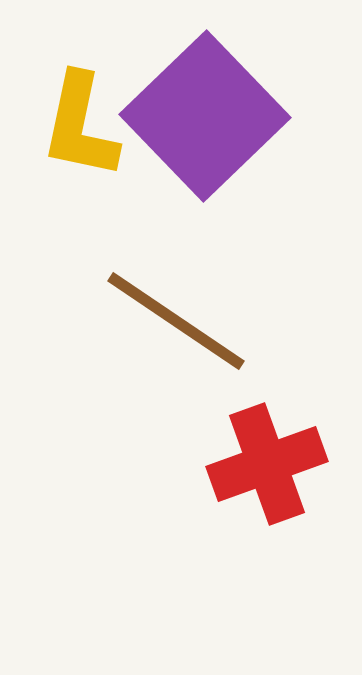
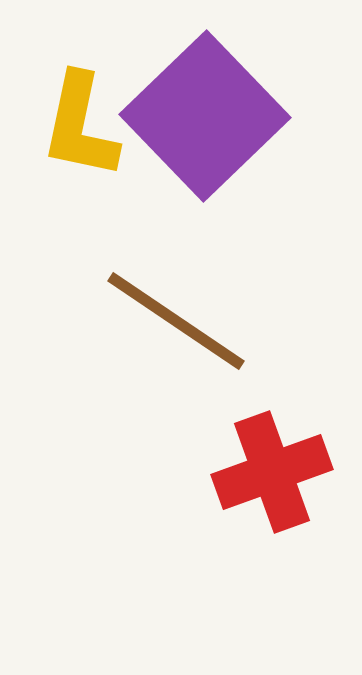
red cross: moved 5 px right, 8 px down
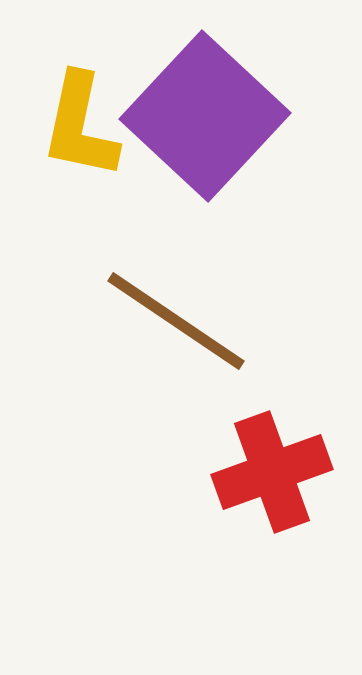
purple square: rotated 3 degrees counterclockwise
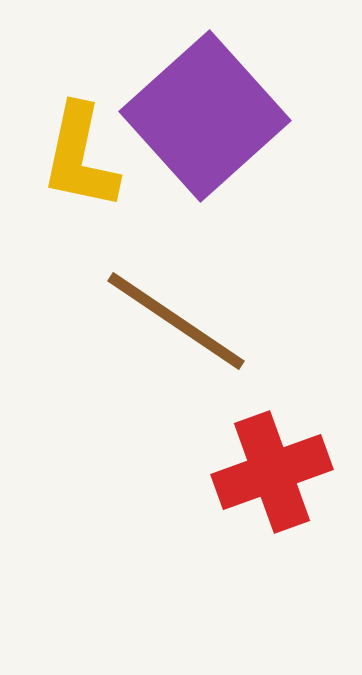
purple square: rotated 5 degrees clockwise
yellow L-shape: moved 31 px down
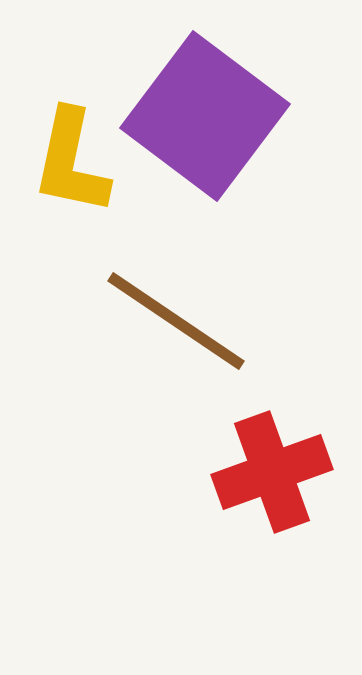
purple square: rotated 11 degrees counterclockwise
yellow L-shape: moved 9 px left, 5 px down
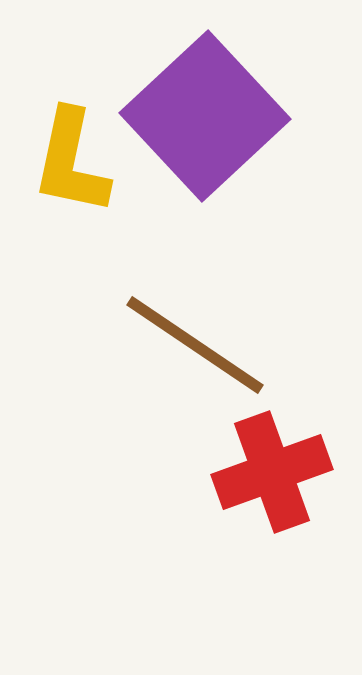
purple square: rotated 10 degrees clockwise
brown line: moved 19 px right, 24 px down
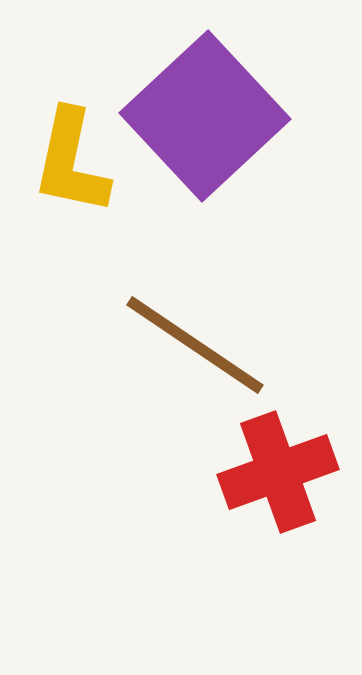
red cross: moved 6 px right
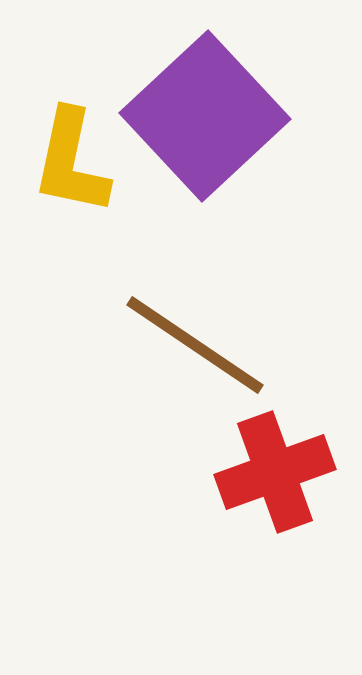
red cross: moved 3 px left
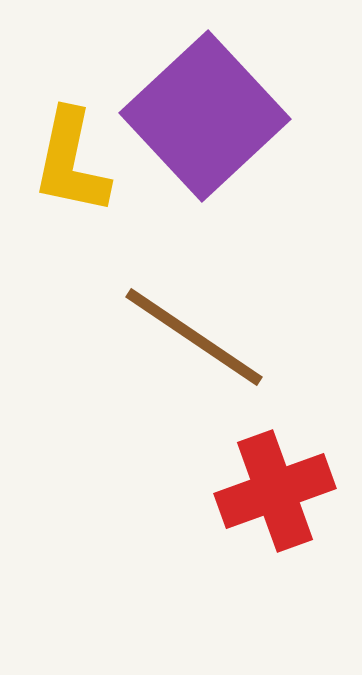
brown line: moved 1 px left, 8 px up
red cross: moved 19 px down
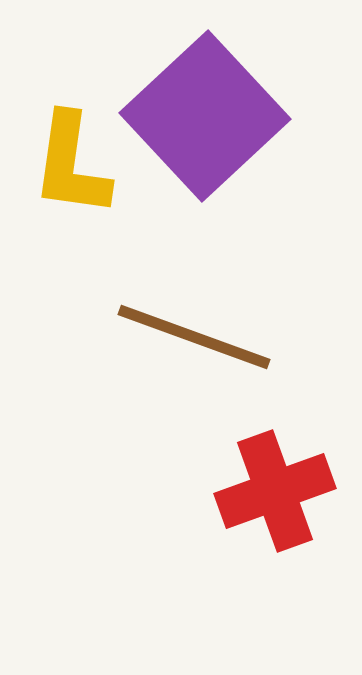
yellow L-shape: moved 3 px down; rotated 4 degrees counterclockwise
brown line: rotated 14 degrees counterclockwise
